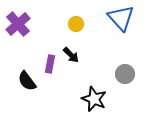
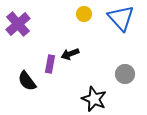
yellow circle: moved 8 px right, 10 px up
black arrow: moved 1 px left, 1 px up; rotated 114 degrees clockwise
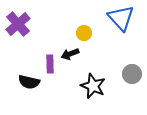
yellow circle: moved 19 px down
purple rectangle: rotated 12 degrees counterclockwise
gray circle: moved 7 px right
black semicircle: moved 2 px right, 1 px down; rotated 40 degrees counterclockwise
black star: moved 1 px left, 13 px up
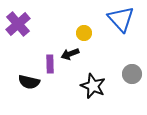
blue triangle: moved 1 px down
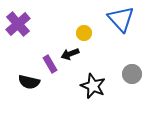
purple rectangle: rotated 30 degrees counterclockwise
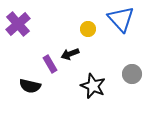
yellow circle: moved 4 px right, 4 px up
black semicircle: moved 1 px right, 4 px down
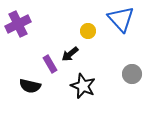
purple cross: rotated 15 degrees clockwise
yellow circle: moved 2 px down
black arrow: rotated 18 degrees counterclockwise
black star: moved 10 px left
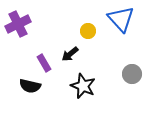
purple rectangle: moved 6 px left, 1 px up
